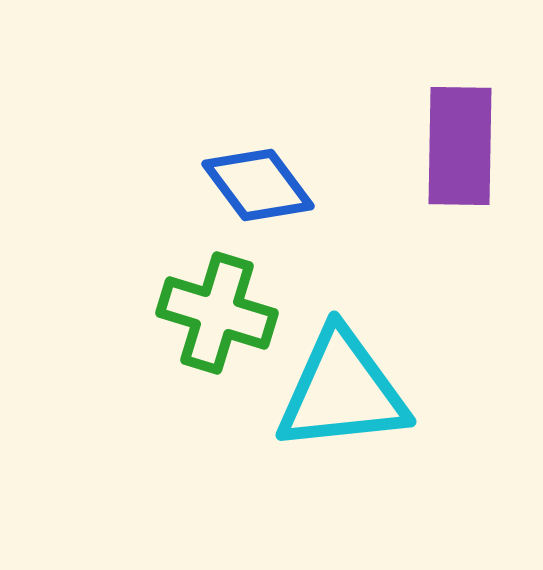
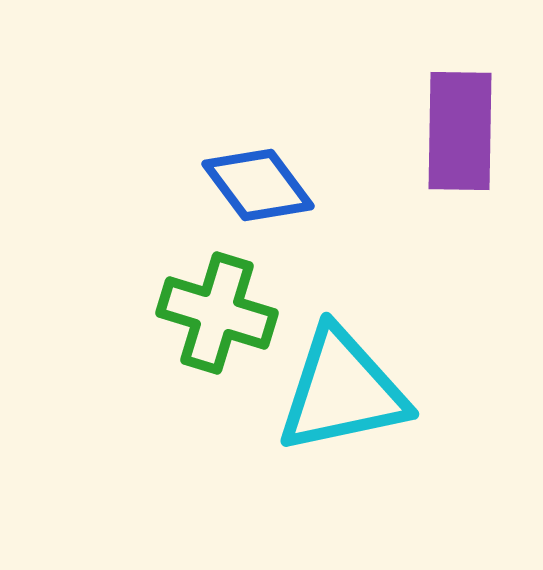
purple rectangle: moved 15 px up
cyan triangle: rotated 6 degrees counterclockwise
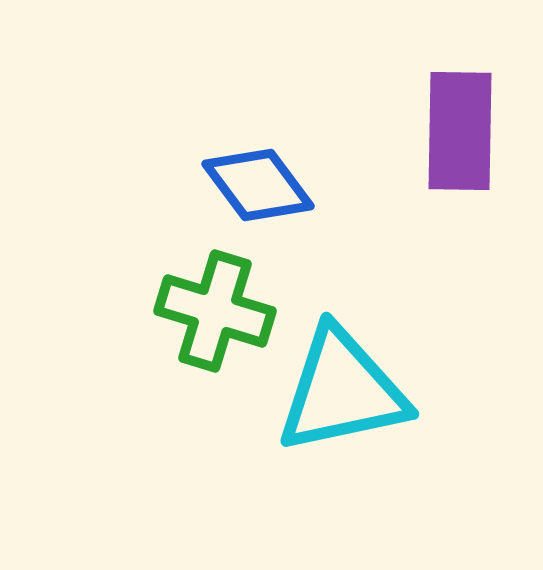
green cross: moved 2 px left, 2 px up
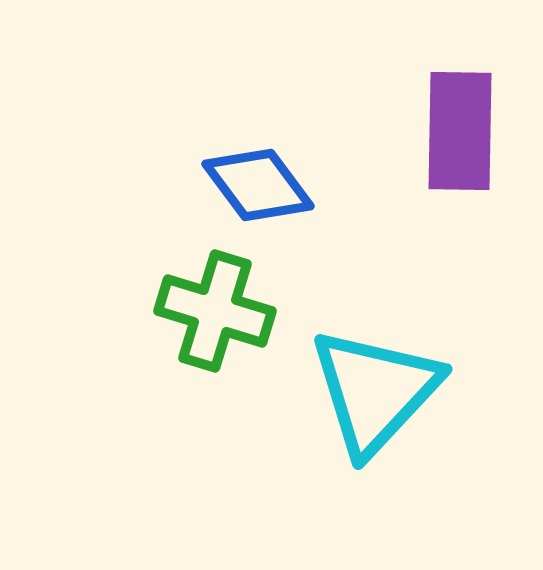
cyan triangle: moved 33 px right; rotated 35 degrees counterclockwise
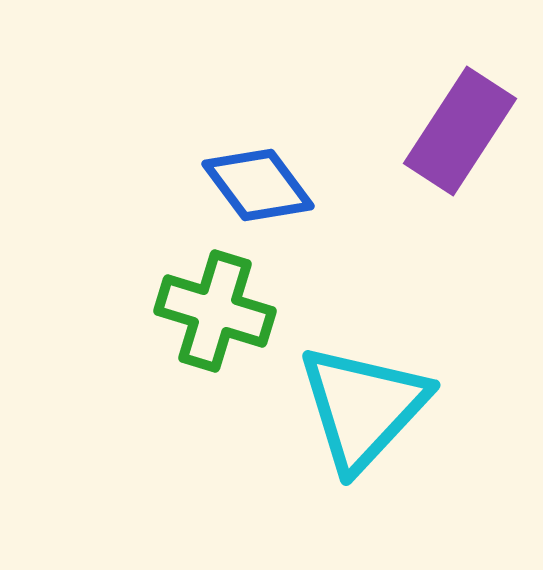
purple rectangle: rotated 32 degrees clockwise
cyan triangle: moved 12 px left, 16 px down
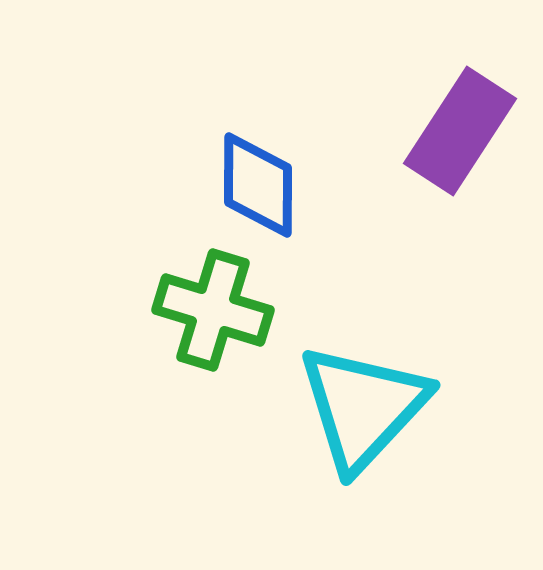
blue diamond: rotated 37 degrees clockwise
green cross: moved 2 px left, 1 px up
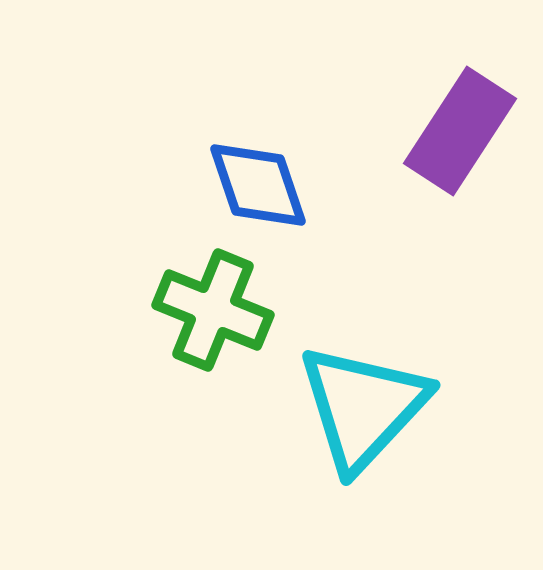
blue diamond: rotated 19 degrees counterclockwise
green cross: rotated 5 degrees clockwise
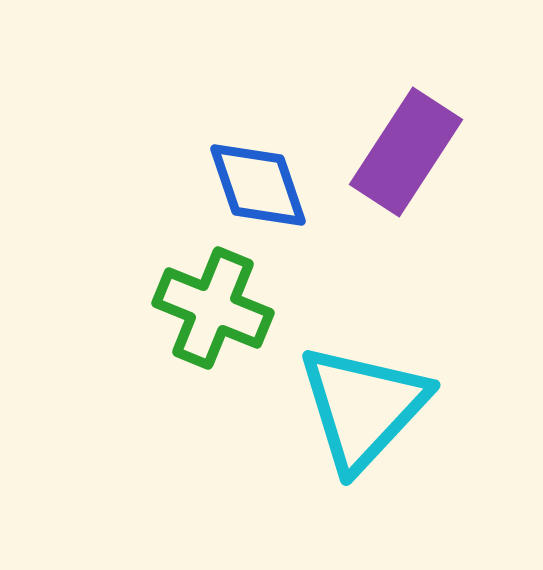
purple rectangle: moved 54 px left, 21 px down
green cross: moved 2 px up
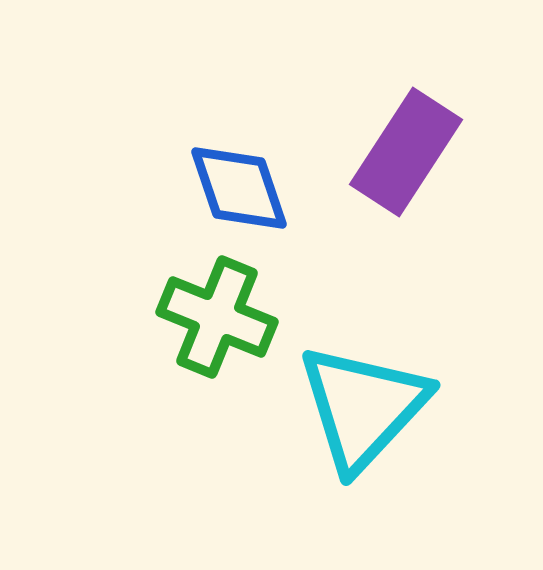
blue diamond: moved 19 px left, 3 px down
green cross: moved 4 px right, 9 px down
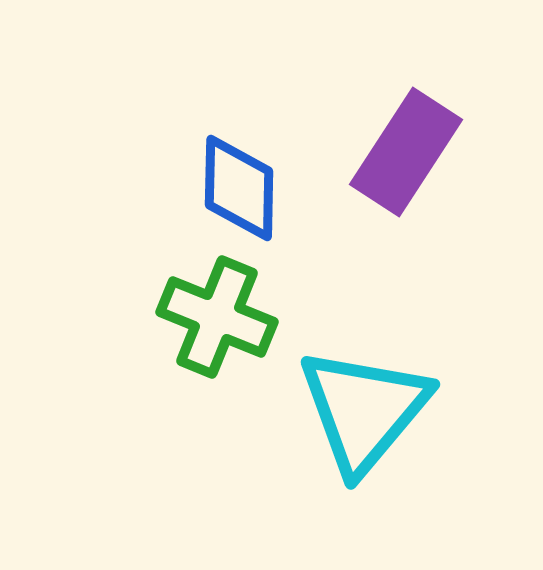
blue diamond: rotated 20 degrees clockwise
cyan triangle: moved 1 px right, 3 px down; rotated 3 degrees counterclockwise
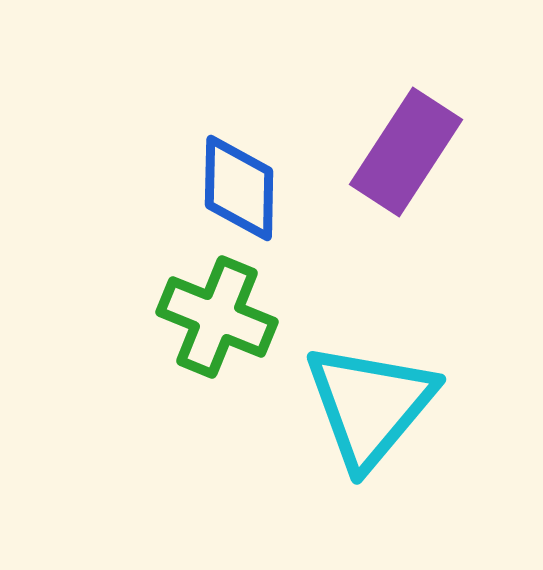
cyan triangle: moved 6 px right, 5 px up
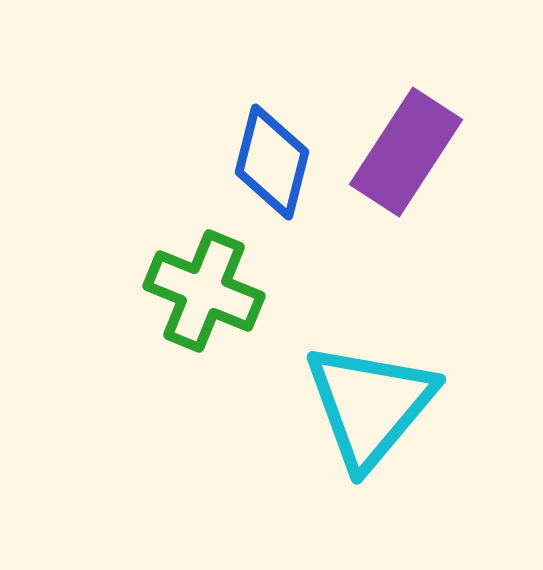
blue diamond: moved 33 px right, 26 px up; rotated 13 degrees clockwise
green cross: moved 13 px left, 26 px up
